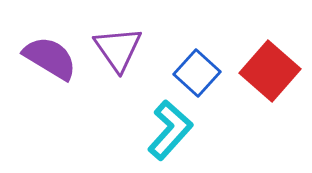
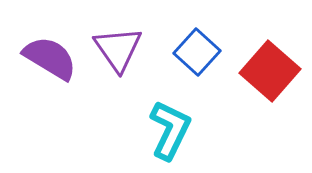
blue square: moved 21 px up
cyan L-shape: rotated 16 degrees counterclockwise
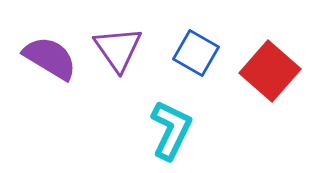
blue square: moved 1 px left, 1 px down; rotated 12 degrees counterclockwise
cyan L-shape: moved 1 px right
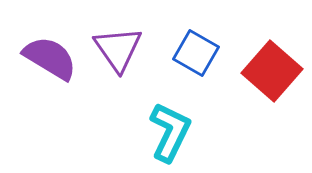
red square: moved 2 px right
cyan L-shape: moved 1 px left, 2 px down
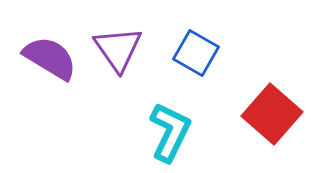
red square: moved 43 px down
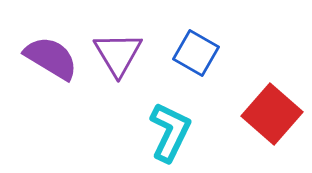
purple triangle: moved 5 px down; rotated 4 degrees clockwise
purple semicircle: moved 1 px right
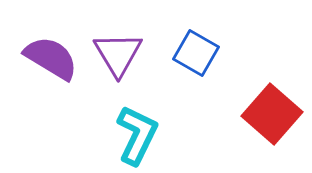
cyan L-shape: moved 33 px left, 3 px down
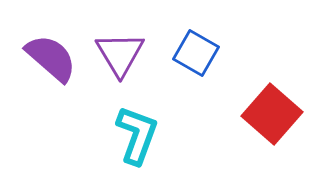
purple triangle: moved 2 px right
purple semicircle: rotated 10 degrees clockwise
cyan L-shape: rotated 6 degrees counterclockwise
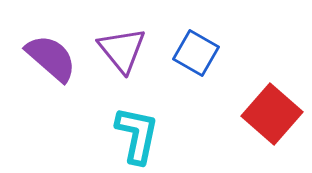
purple triangle: moved 2 px right, 4 px up; rotated 8 degrees counterclockwise
cyan L-shape: rotated 8 degrees counterclockwise
